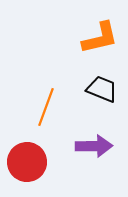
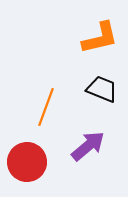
purple arrow: moved 6 px left; rotated 39 degrees counterclockwise
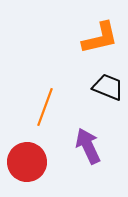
black trapezoid: moved 6 px right, 2 px up
orange line: moved 1 px left
purple arrow: rotated 75 degrees counterclockwise
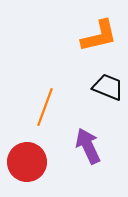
orange L-shape: moved 1 px left, 2 px up
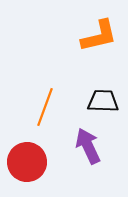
black trapezoid: moved 5 px left, 14 px down; rotated 20 degrees counterclockwise
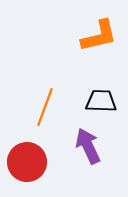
black trapezoid: moved 2 px left
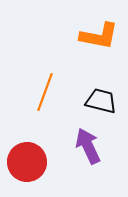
orange L-shape: rotated 24 degrees clockwise
black trapezoid: rotated 12 degrees clockwise
orange line: moved 15 px up
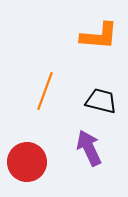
orange L-shape: rotated 6 degrees counterclockwise
orange line: moved 1 px up
purple arrow: moved 1 px right, 2 px down
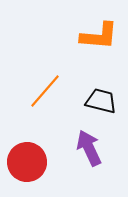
orange line: rotated 21 degrees clockwise
